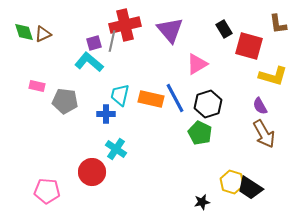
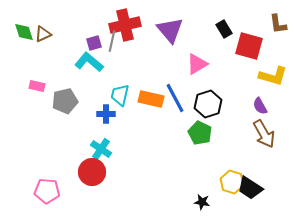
gray pentagon: rotated 20 degrees counterclockwise
cyan cross: moved 15 px left
black star: rotated 21 degrees clockwise
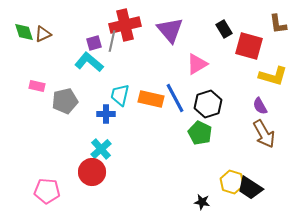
cyan cross: rotated 15 degrees clockwise
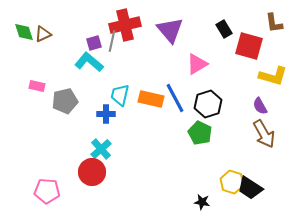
brown L-shape: moved 4 px left, 1 px up
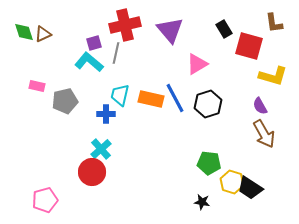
gray line: moved 4 px right, 12 px down
green pentagon: moved 9 px right, 30 px down; rotated 20 degrees counterclockwise
pink pentagon: moved 2 px left, 9 px down; rotated 20 degrees counterclockwise
